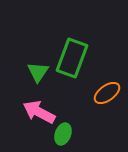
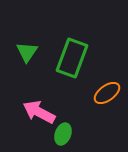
green triangle: moved 11 px left, 20 px up
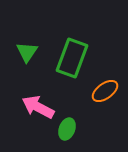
orange ellipse: moved 2 px left, 2 px up
pink arrow: moved 1 px left, 5 px up
green ellipse: moved 4 px right, 5 px up
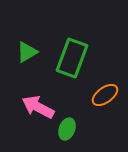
green triangle: rotated 25 degrees clockwise
orange ellipse: moved 4 px down
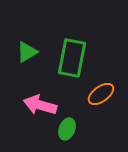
green rectangle: rotated 9 degrees counterclockwise
orange ellipse: moved 4 px left, 1 px up
pink arrow: moved 2 px right, 2 px up; rotated 12 degrees counterclockwise
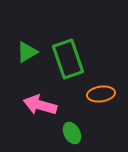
green rectangle: moved 4 px left, 1 px down; rotated 30 degrees counterclockwise
orange ellipse: rotated 28 degrees clockwise
green ellipse: moved 5 px right, 4 px down; rotated 50 degrees counterclockwise
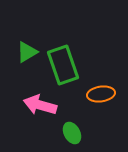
green rectangle: moved 5 px left, 6 px down
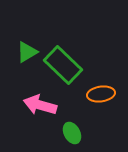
green rectangle: rotated 27 degrees counterclockwise
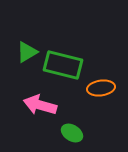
green rectangle: rotated 30 degrees counterclockwise
orange ellipse: moved 6 px up
green ellipse: rotated 30 degrees counterclockwise
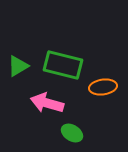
green triangle: moved 9 px left, 14 px down
orange ellipse: moved 2 px right, 1 px up
pink arrow: moved 7 px right, 2 px up
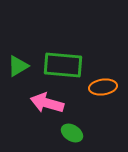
green rectangle: rotated 9 degrees counterclockwise
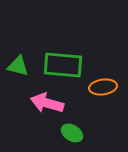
green triangle: rotated 45 degrees clockwise
